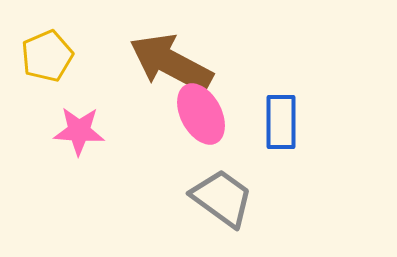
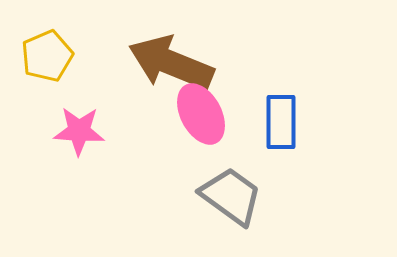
brown arrow: rotated 6 degrees counterclockwise
gray trapezoid: moved 9 px right, 2 px up
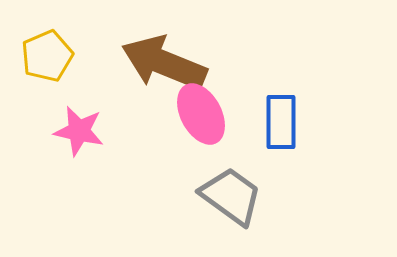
brown arrow: moved 7 px left
pink star: rotated 9 degrees clockwise
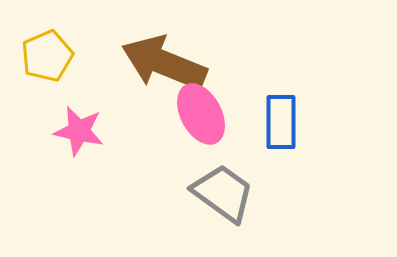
gray trapezoid: moved 8 px left, 3 px up
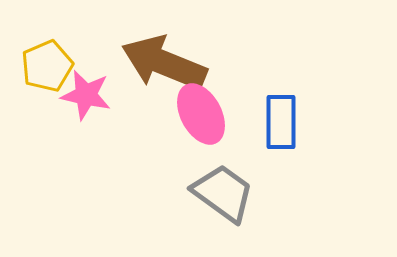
yellow pentagon: moved 10 px down
pink star: moved 7 px right, 36 px up
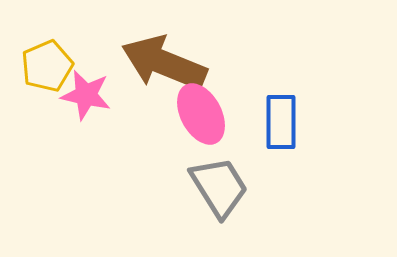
gray trapezoid: moved 4 px left, 6 px up; rotated 22 degrees clockwise
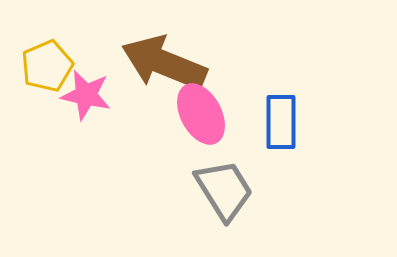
gray trapezoid: moved 5 px right, 3 px down
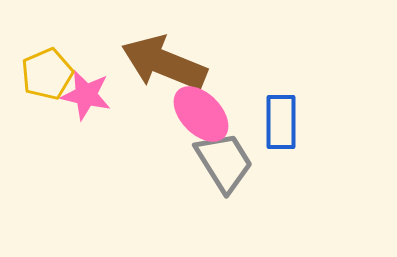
yellow pentagon: moved 8 px down
pink ellipse: rotated 16 degrees counterclockwise
gray trapezoid: moved 28 px up
